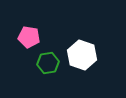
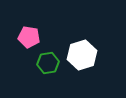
white hexagon: rotated 24 degrees clockwise
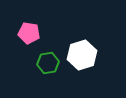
pink pentagon: moved 4 px up
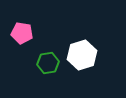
pink pentagon: moved 7 px left
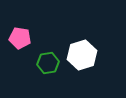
pink pentagon: moved 2 px left, 5 px down
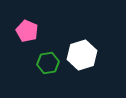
pink pentagon: moved 7 px right, 7 px up; rotated 15 degrees clockwise
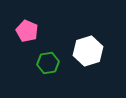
white hexagon: moved 6 px right, 4 px up
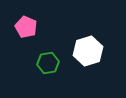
pink pentagon: moved 1 px left, 4 px up
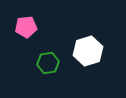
pink pentagon: rotated 30 degrees counterclockwise
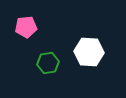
white hexagon: moved 1 px right, 1 px down; rotated 20 degrees clockwise
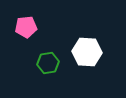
white hexagon: moved 2 px left
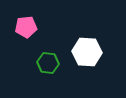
green hexagon: rotated 15 degrees clockwise
